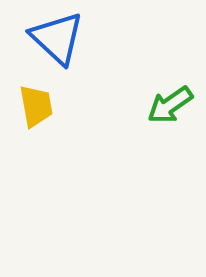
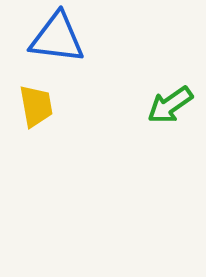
blue triangle: rotated 36 degrees counterclockwise
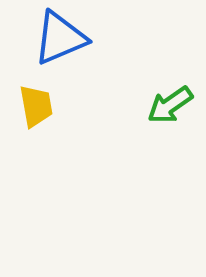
blue triangle: moved 3 px right; rotated 30 degrees counterclockwise
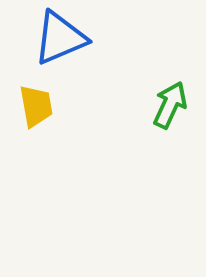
green arrow: rotated 150 degrees clockwise
